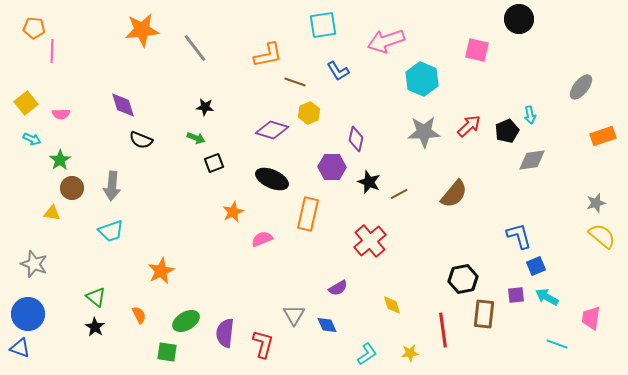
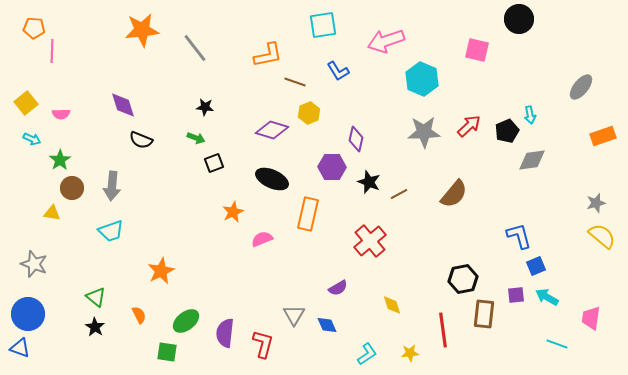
green ellipse at (186, 321): rotated 8 degrees counterclockwise
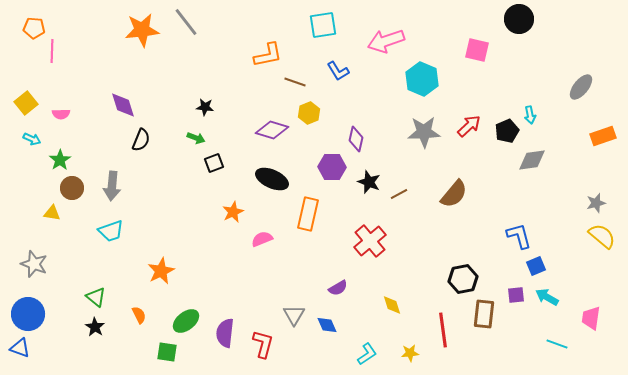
gray line at (195, 48): moved 9 px left, 26 px up
black semicircle at (141, 140): rotated 90 degrees counterclockwise
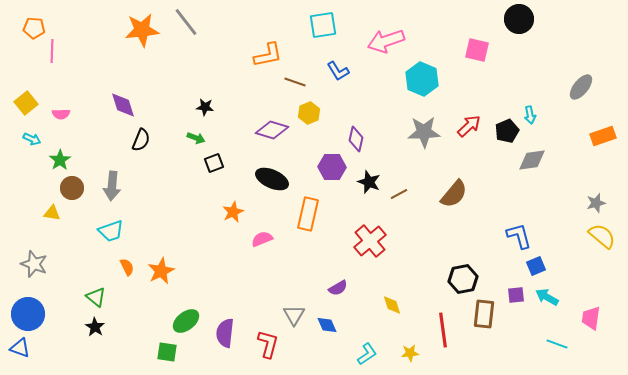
orange semicircle at (139, 315): moved 12 px left, 48 px up
red L-shape at (263, 344): moved 5 px right
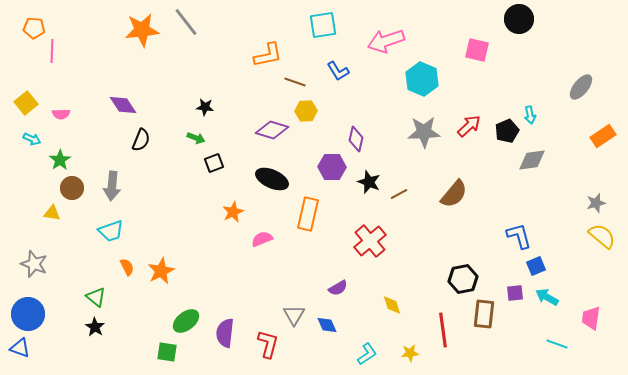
purple diamond at (123, 105): rotated 16 degrees counterclockwise
yellow hexagon at (309, 113): moved 3 px left, 2 px up; rotated 20 degrees clockwise
orange rectangle at (603, 136): rotated 15 degrees counterclockwise
purple square at (516, 295): moved 1 px left, 2 px up
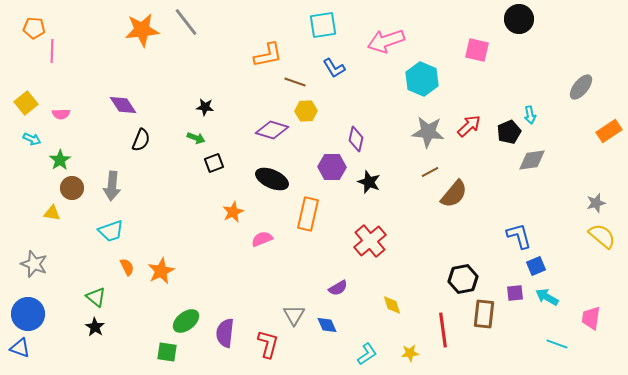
blue L-shape at (338, 71): moved 4 px left, 3 px up
black pentagon at (507, 131): moved 2 px right, 1 px down
gray star at (424, 132): moved 4 px right; rotated 8 degrees clockwise
orange rectangle at (603, 136): moved 6 px right, 5 px up
brown line at (399, 194): moved 31 px right, 22 px up
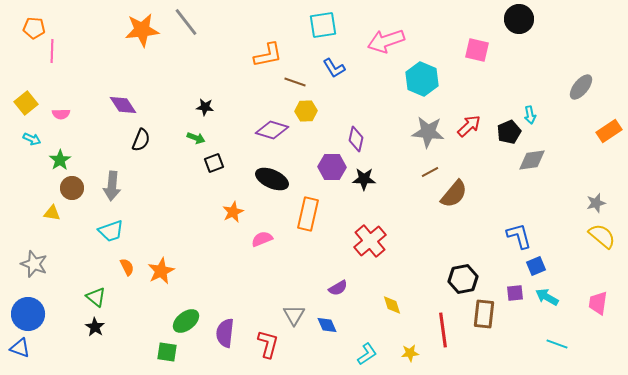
black star at (369, 182): moved 5 px left, 3 px up; rotated 20 degrees counterclockwise
pink trapezoid at (591, 318): moved 7 px right, 15 px up
